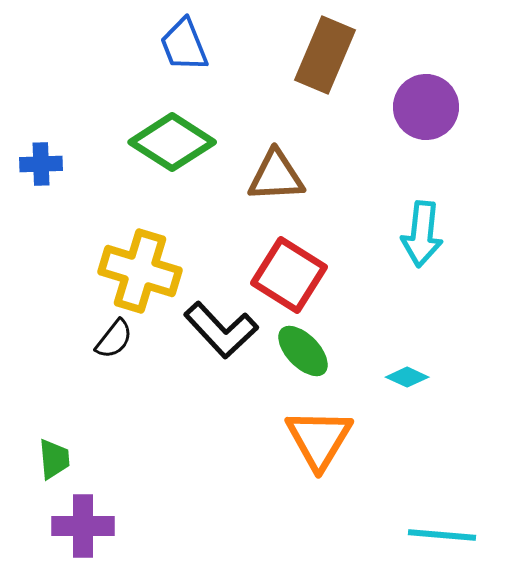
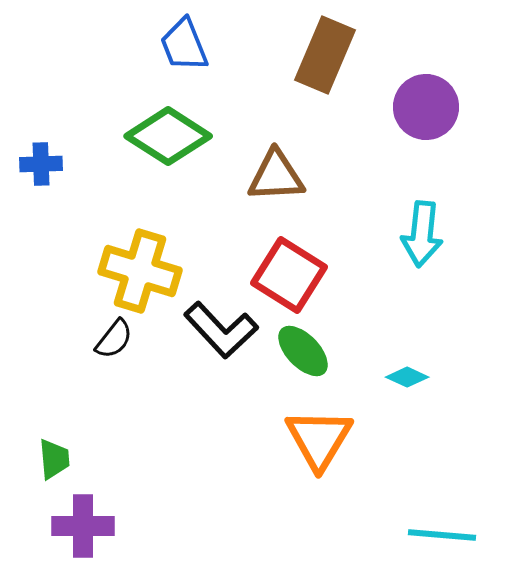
green diamond: moved 4 px left, 6 px up
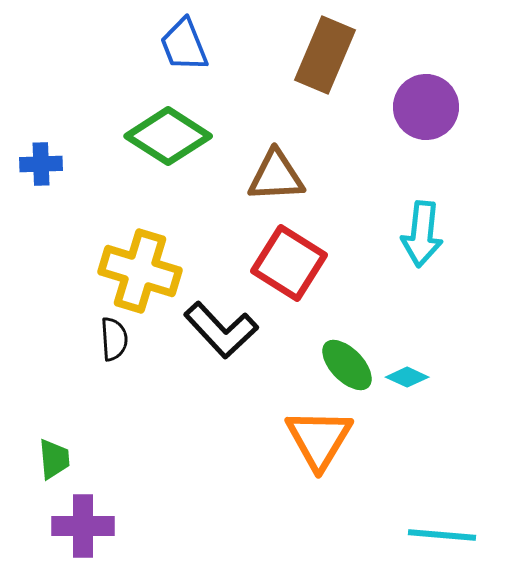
red square: moved 12 px up
black semicircle: rotated 42 degrees counterclockwise
green ellipse: moved 44 px right, 14 px down
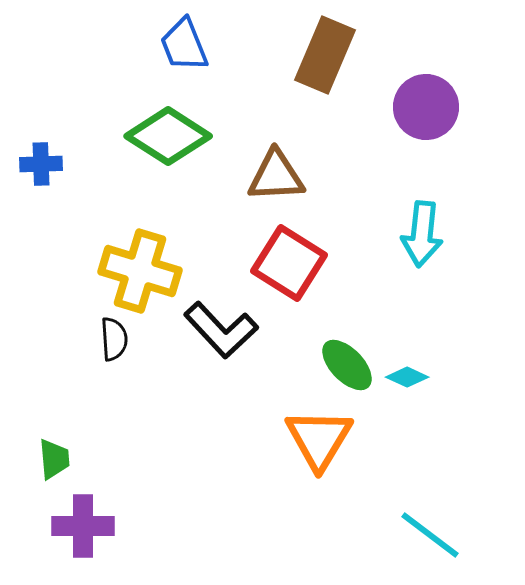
cyan line: moved 12 px left; rotated 32 degrees clockwise
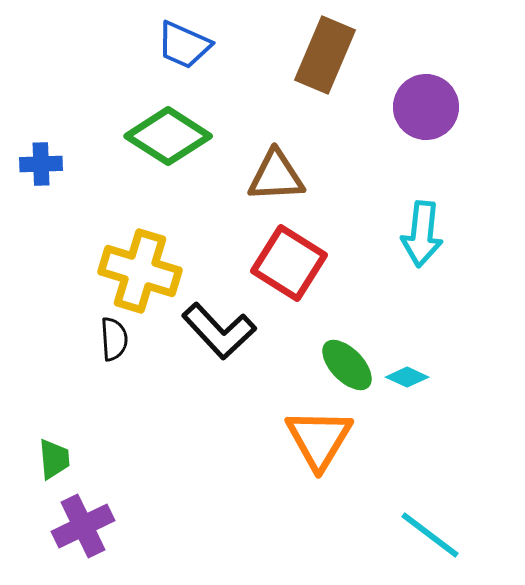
blue trapezoid: rotated 44 degrees counterclockwise
black L-shape: moved 2 px left, 1 px down
purple cross: rotated 26 degrees counterclockwise
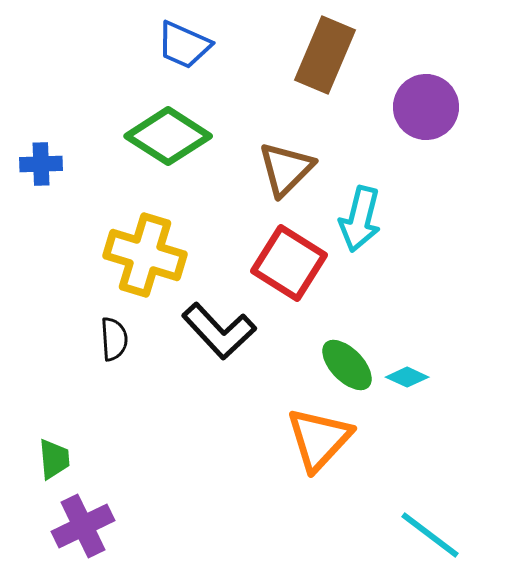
brown triangle: moved 10 px right, 7 px up; rotated 42 degrees counterclockwise
cyan arrow: moved 62 px left, 15 px up; rotated 8 degrees clockwise
yellow cross: moved 5 px right, 16 px up
orange triangle: rotated 12 degrees clockwise
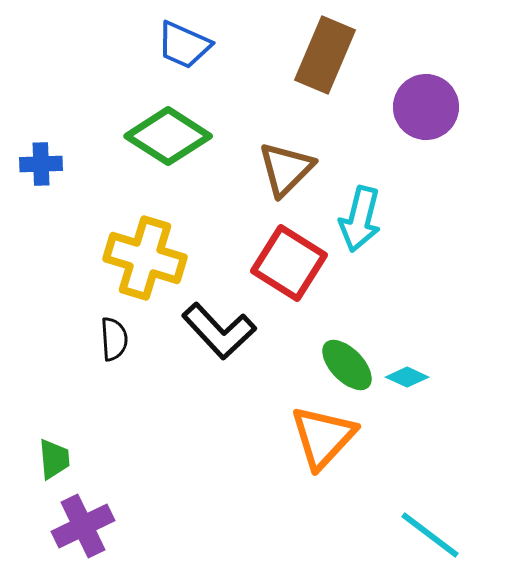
yellow cross: moved 3 px down
orange triangle: moved 4 px right, 2 px up
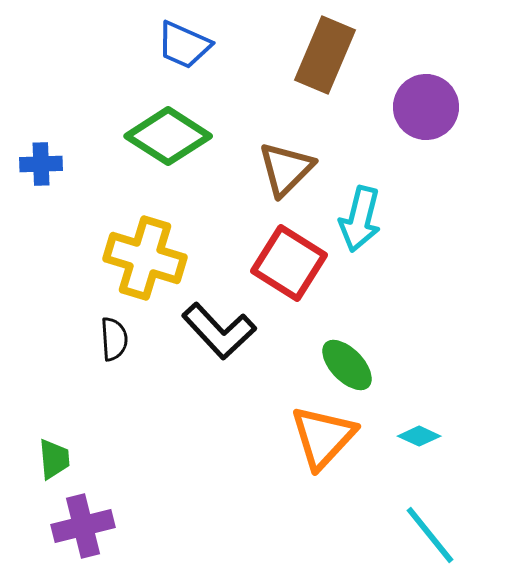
cyan diamond: moved 12 px right, 59 px down
purple cross: rotated 12 degrees clockwise
cyan line: rotated 14 degrees clockwise
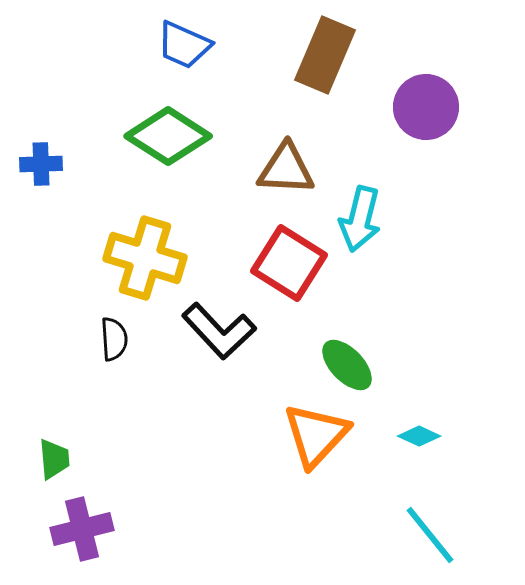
brown triangle: rotated 48 degrees clockwise
orange triangle: moved 7 px left, 2 px up
purple cross: moved 1 px left, 3 px down
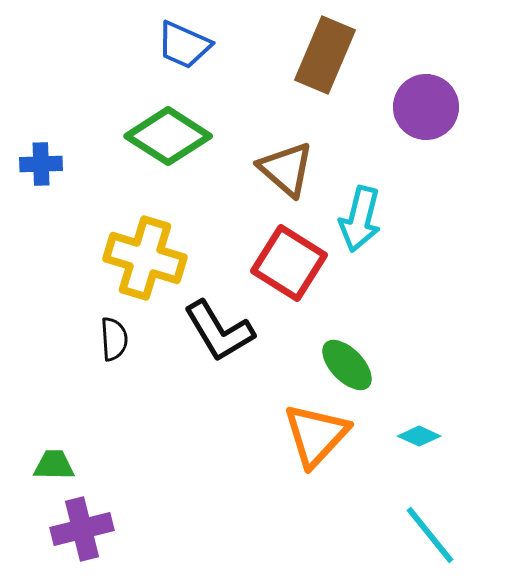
brown triangle: rotated 38 degrees clockwise
black L-shape: rotated 12 degrees clockwise
green trapezoid: moved 6 px down; rotated 84 degrees counterclockwise
